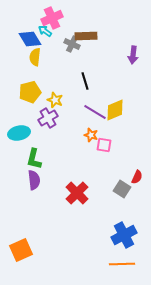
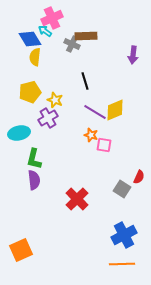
red semicircle: moved 2 px right
red cross: moved 6 px down
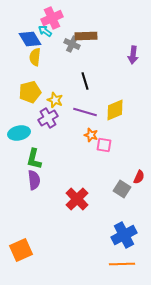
purple line: moved 10 px left; rotated 15 degrees counterclockwise
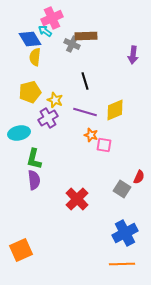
blue cross: moved 1 px right, 2 px up
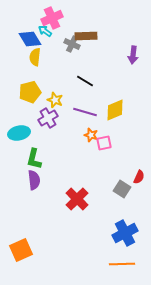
black line: rotated 42 degrees counterclockwise
pink square: moved 2 px up; rotated 21 degrees counterclockwise
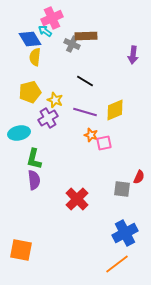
gray square: rotated 24 degrees counterclockwise
orange square: rotated 35 degrees clockwise
orange line: moved 5 px left; rotated 35 degrees counterclockwise
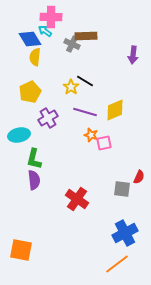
pink cross: moved 1 px left, 1 px up; rotated 25 degrees clockwise
yellow pentagon: rotated 10 degrees counterclockwise
yellow star: moved 16 px right, 13 px up; rotated 14 degrees clockwise
cyan ellipse: moved 2 px down
red cross: rotated 10 degrees counterclockwise
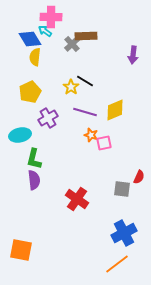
gray cross: rotated 21 degrees clockwise
cyan ellipse: moved 1 px right
blue cross: moved 1 px left
